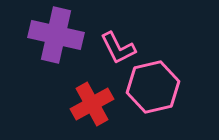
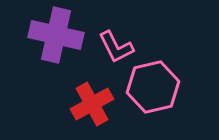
pink L-shape: moved 2 px left, 1 px up
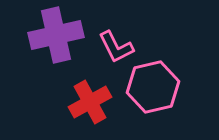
purple cross: rotated 26 degrees counterclockwise
red cross: moved 2 px left, 2 px up
